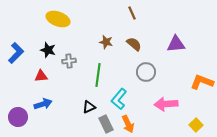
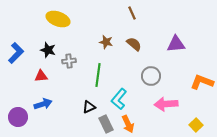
gray circle: moved 5 px right, 4 px down
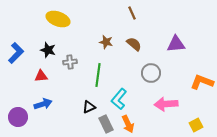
gray cross: moved 1 px right, 1 px down
gray circle: moved 3 px up
yellow square: rotated 16 degrees clockwise
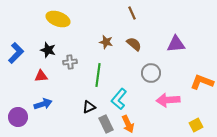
pink arrow: moved 2 px right, 4 px up
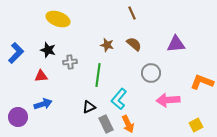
brown star: moved 1 px right, 3 px down
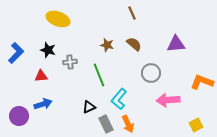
green line: moved 1 px right; rotated 30 degrees counterclockwise
purple circle: moved 1 px right, 1 px up
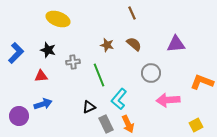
gray cross: moved 3 px right
